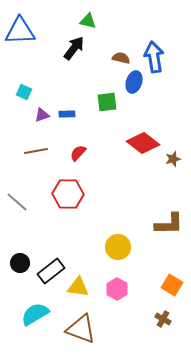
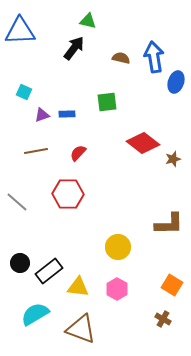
blue ellipse: moved 42 px right
black rectangle: moved 2 px left
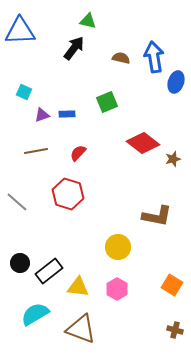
green square: rotated 15 degrees counterclockwise
red hexagon: rotated 16 degrees clockwise
brown L-shape: moved 12 px left, 8 px up; rotated 12 degrees clockwise
brown cross: moved 12 px right, 11 px down; rotated 14 degrees counterclockwise
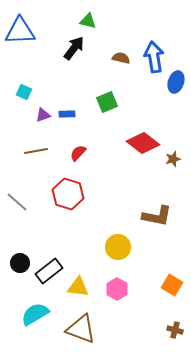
purple triangle: moved 1 px right
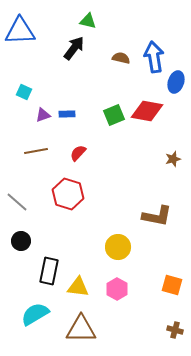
green square: moved 7 px right, 13 px down
red diamond: moved 4 px right, 32 px up; rotated 28 degrees counterclockwise
black circle: moved 1 px right, 22 px up
black rectangle: rotated 40 degrees counterclockwise
orange square: rotated 15 degrees counterclockwise
brown triangle: rotated 20 degrees counterclockwise
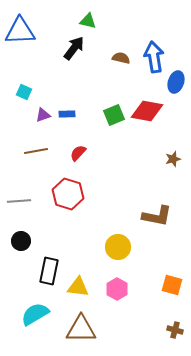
gray line: moved 2 px right, 1 px up; rotated 45 degrees counterclockwise
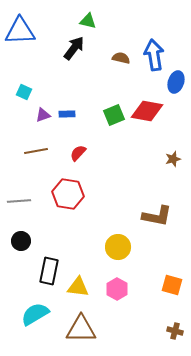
blue arrow: moved 2 px up
red hexagon: rotated 8 degrees counterclockwise
brown cross: moved 1 px down
